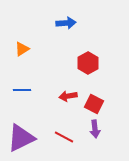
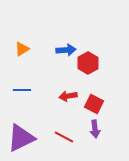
blue arrow: moved 27 px down
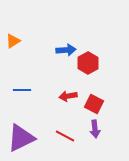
orange triangle: moved 9 px left, 8 px up
red line: moved 1 px right, 1 px up
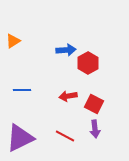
purple triangle: moved 1 px left
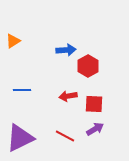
red hexagon: moved 3 px down
red square: rotated 24 degrees counterclockwise
purple arrow: rotated 114 degrees counterclockwise
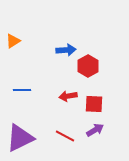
purple arrow: moved 1 px down
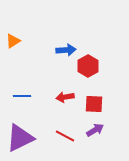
blue line: moved 6 px down
red arrow: moved 3 px left, 1 px down
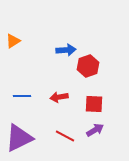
red hexagon: rotated 10 degrees clockwise
red arrow: moved 6 px left
purple triangle: moved 1 px left
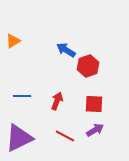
blue arrow: rotated 144 degrees counterclockwise
red arrow: moved 2 px left, 4 px down; rotated 120 degrees clockwise
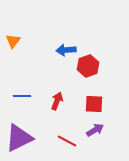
orange triangle: rotated 21 degrees counterclockwise
blue arrow: rotated 36 degrees counterclockwise
red line: moved 2 px right, 5 px down
